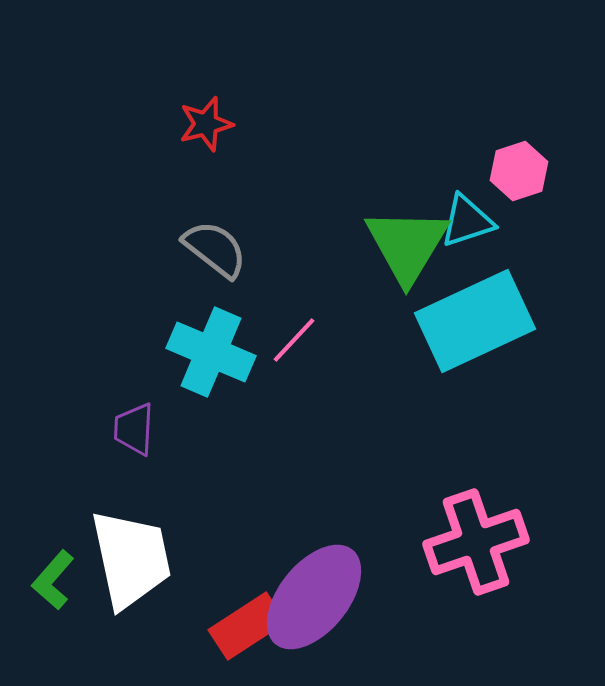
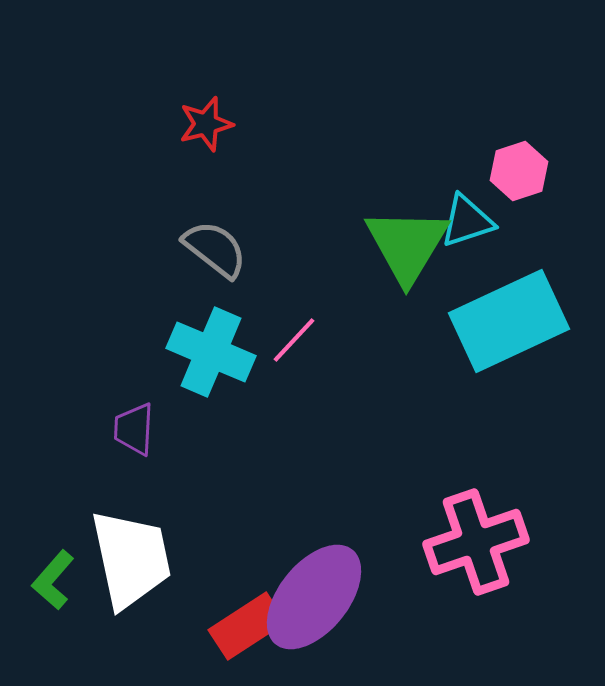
cyan rectangle: moved 34 px right
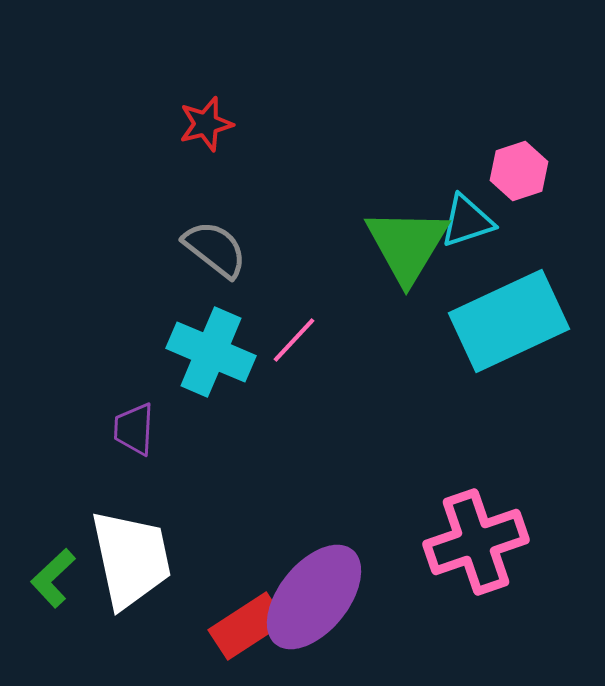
green L-shape: moved 2 px up; rotated 6 degrees clockwise
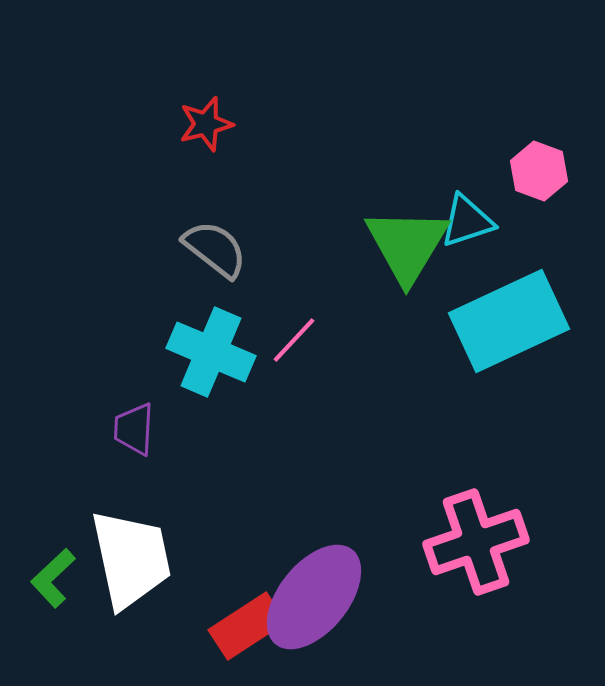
pink hexagon: moved 20 px right; rotated 22 degrees counterclockwise
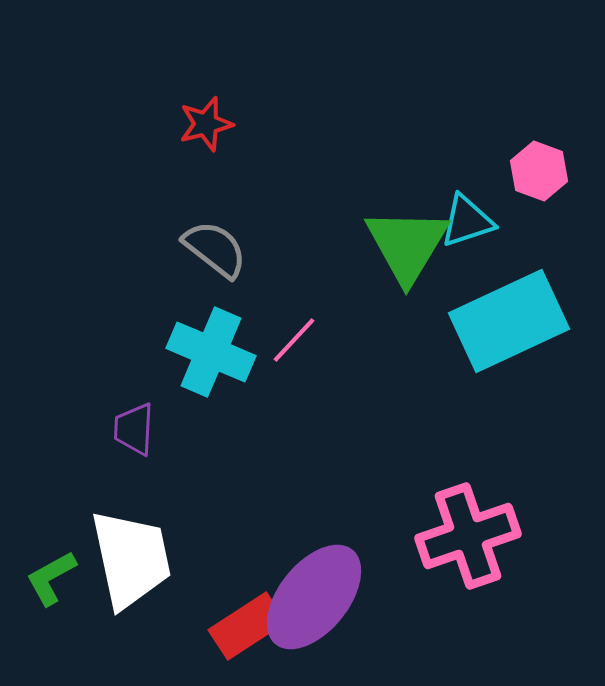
pink cross: moved 8 px left, 6 px up
green L-shape: moved 2 px left; rotated 14 degrees clockwise
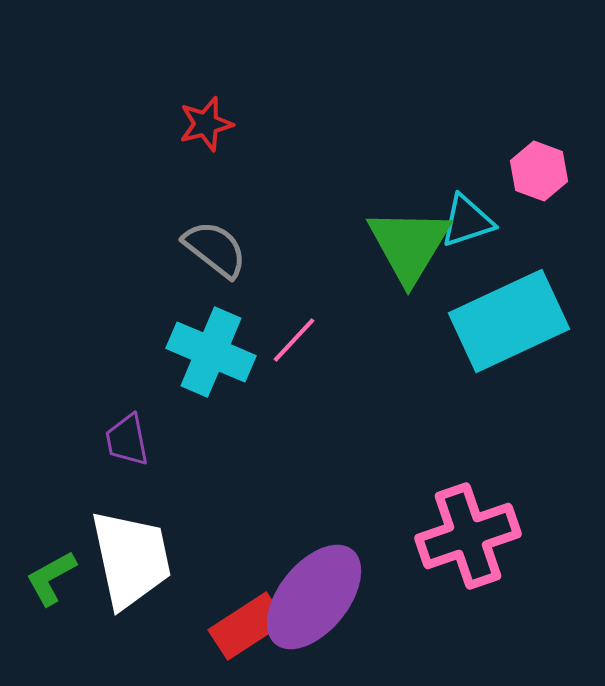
green triangle: moved 2 px right
purple trapezoid: moved 7 px left, 11 px down; rotated 14 degrees counterclockwise
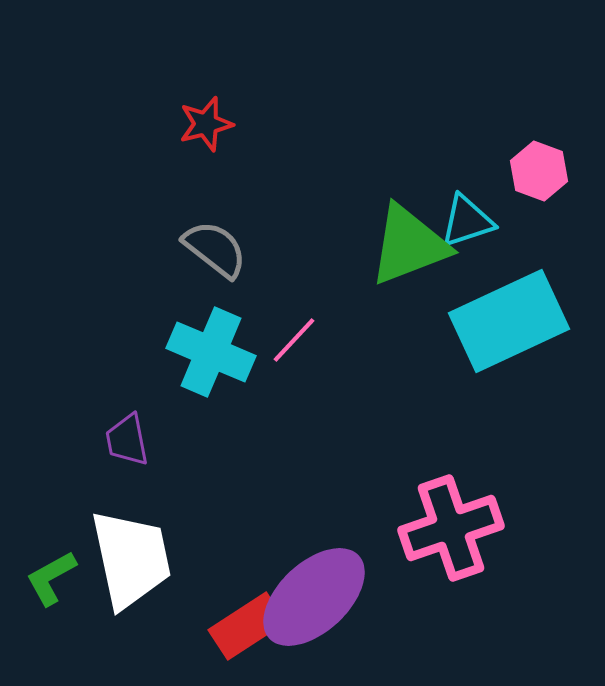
green triangle: rotated 38 degrees clockwise
pink cross: moved 17 px left, 8 px up
purple ellipse: rotated 8 degrees clockwise
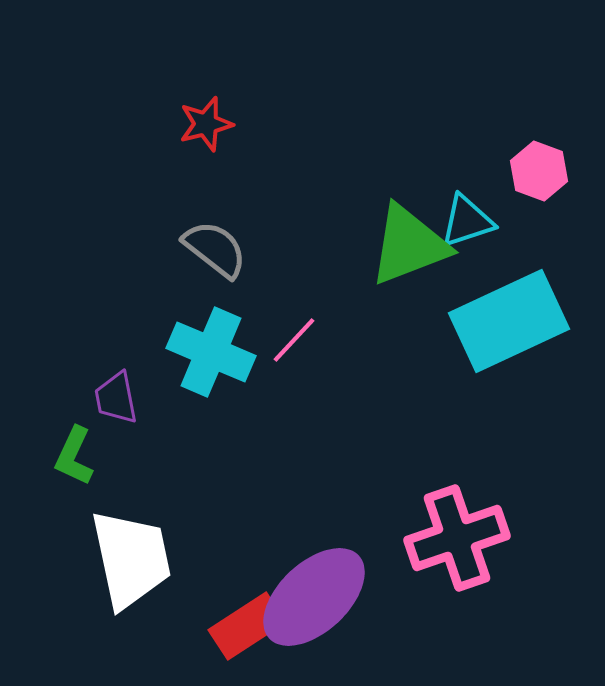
purple trapezoid: moved 11 px left, 42 px up
pink cross: moved 6 px right, 10 px down
green L-shape: moved 23 px right, 122 px up; rotated 36 degrees counterclockwise
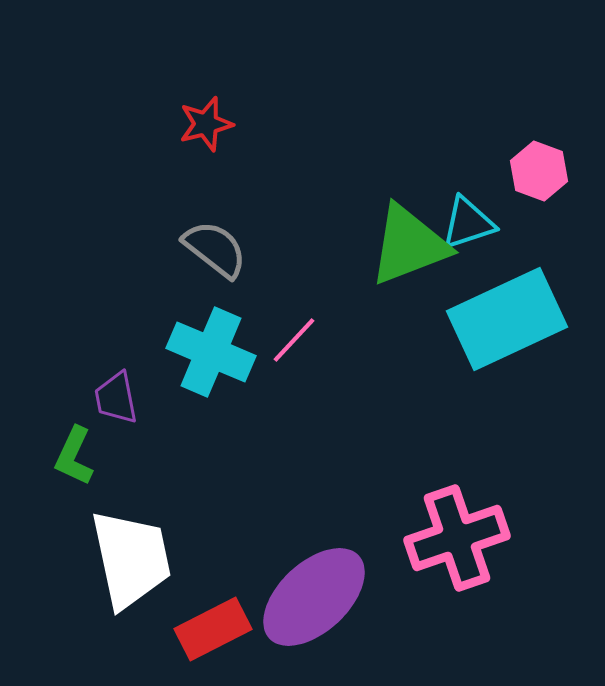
cyan triangle: moved 1 px right, 2 px down
cyan rectangle: moved 2 px left, 2 px up
red rectangle: moved 34 px left, 3 px down; rotated 6 degrees clockwise
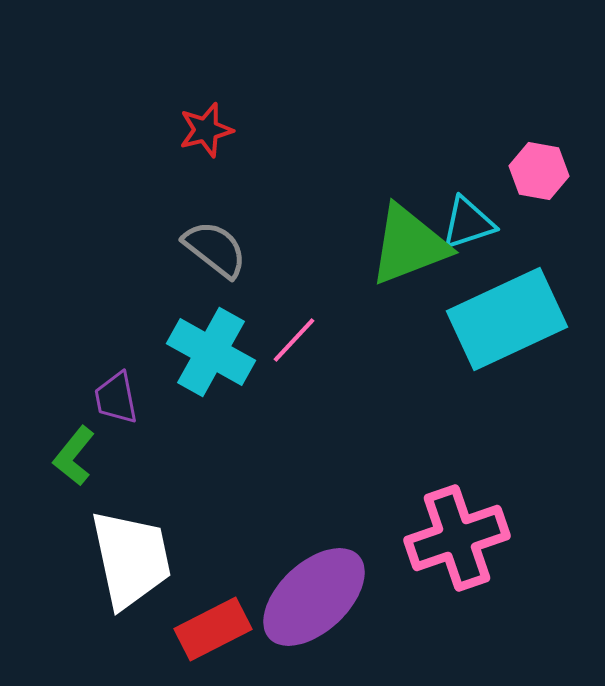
red star: moved 6 px down
pink hexagon: rotated 10 degrees counterclockwise
cyan cross: rotated 6 degrees clockwise
green L-shape: rotated 14 degrees clockwise
